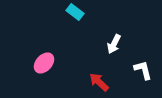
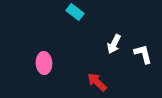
pink ellipse: rotated 45 degrees counterclockwise
white L-shape: moved 16 px up
red arrow: moved 2 px left
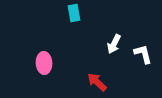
cyan rectangle: moved 1 px left, 1 px down; rotated 42 degrees clockwise
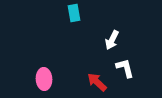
white arrow: moved 2 px left, 4 px up
white L-shape: moved 18 px left, 14 px down
pink ellipse: moved 16 px down
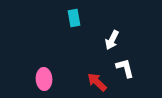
cyan rectangle: moved 5 px down
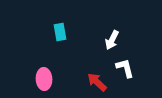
cyan rectangle: moved 14 px left, 14 px down
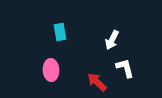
pink ellipse: moved 7 px right, 9 px up
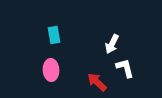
cyan rectangle: moved 6 px left, 3 px down
white arrow: moved 4 px down
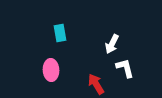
cyan rectangle: moved 6 px right, 2 px up
red arrow: moved 1 px left, 2 px down; rotated 15 degrees clockwise
